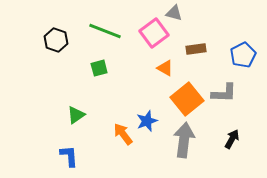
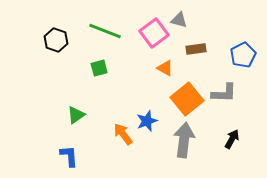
gray triangle: moved 5 px right, 7 px down
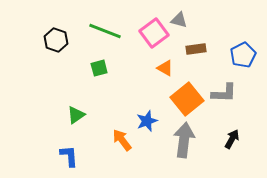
orange arrow: moved 1 px left, 6 px down
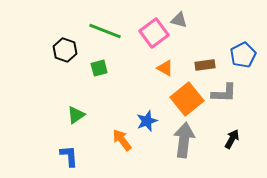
black hexagon: moved 9 px right, 10 px down
brown rectangle: moved 9 px right, 16 px down
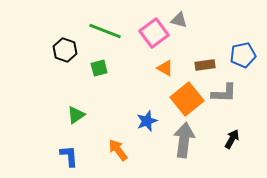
blue pentagon: rotated 15 degrees clockwise
orange arrow: moved 4 px left, 10 px down
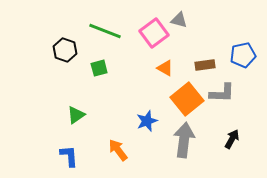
gray L-shape: moved 2 px left
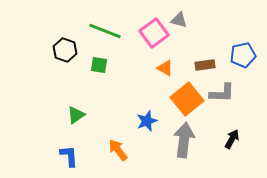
green square: moved 3 px up; rotated 24 degrees clockwise
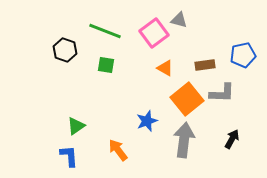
green square: moved 7 px right
green triangle: moved 11 px down
